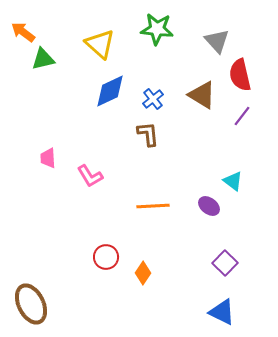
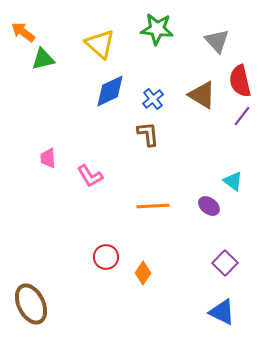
red semicircle: moved 6 px down
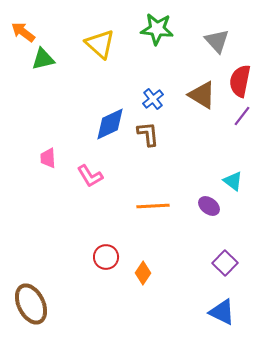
red semicircle: rotated 24 degrees clockwise
blue diamond: moved 33 px down
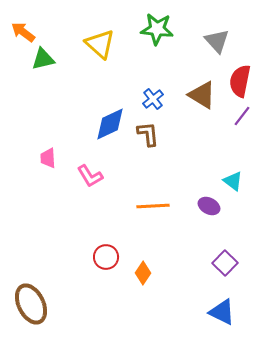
purple ellipse: rotated 10 degrees counterclockwise
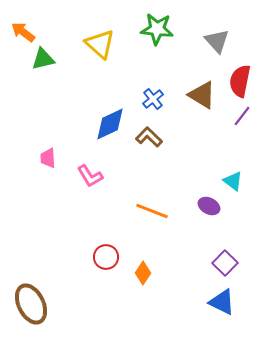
brown L-shape: moved 1 px right, 3 px down; rotated 40 degrees counterclockwise
orange line: moved 1 px left, 5 px down; rotated 24 degrees clockwise
blue triangle: moved 10 px up
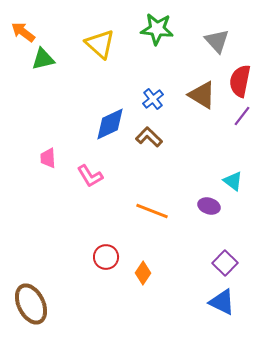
purple ellipse: rotated 10 degrees counterclockwise
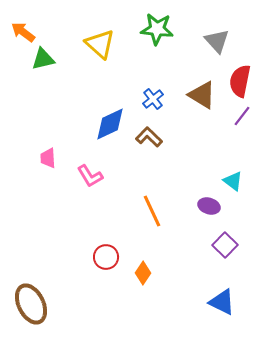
orange line: rotated 44 degrees clockwise
purple square: moved 18 px up
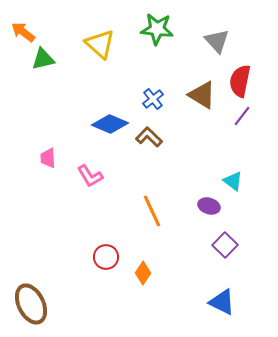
blue diamond: rotated 48 degrees clockwise
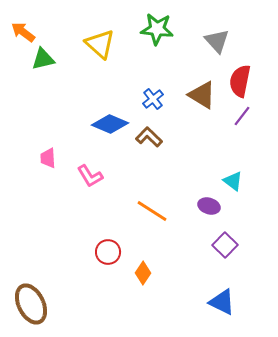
orange line: rotated 32 degrees counterclockwise
red circle: moved 2 px right, 5 px up
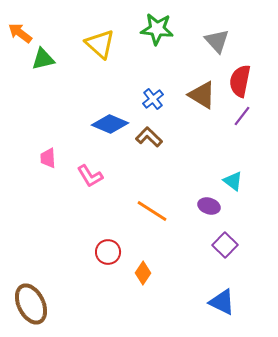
orange arrow: moved 3 px left, 1 px down
